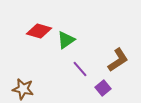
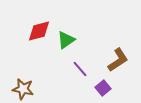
red diamond: rotated 30 degrees counterclockwise
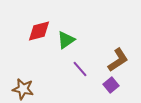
purple square: moved 8 px right, 3 px up
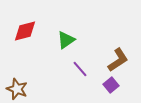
red diamond: moved 14 px left
brown star: moved 6 px left; rotated 10 degrees clockwise
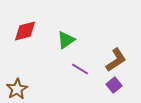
brown L-shape: moved 2 px left
purple line: rotated 18 degrees counterclockwise
purple square: moved 3 px right
brown star: rotated 20 degrees clockwise
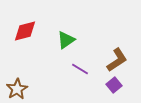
brown L-shape: moved 1 px right
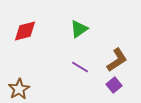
green triangle: moved 13 px right, 11 px up
purple line: moved 2 px up
brown star: moved 2 px right
